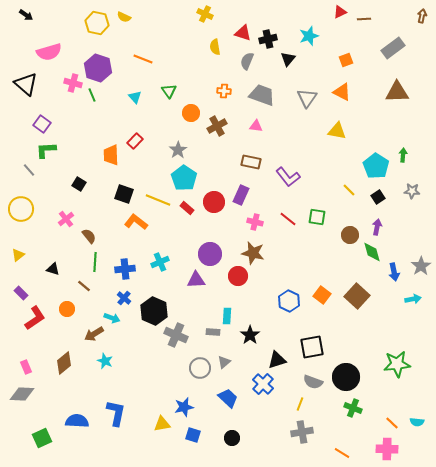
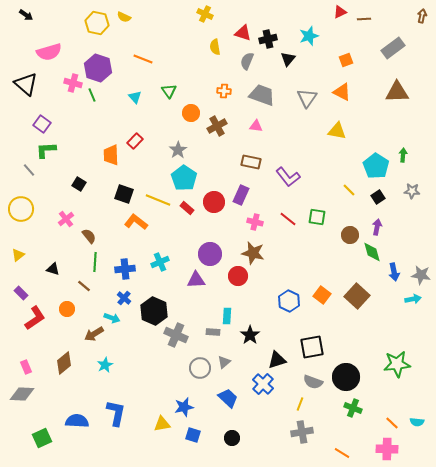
gray star at (421, 266): moved 9 px down; rotated 30 degrees counterclockwise
cyan star at (105, 361): moved 4 px down; rotated 21 degrees clockwise
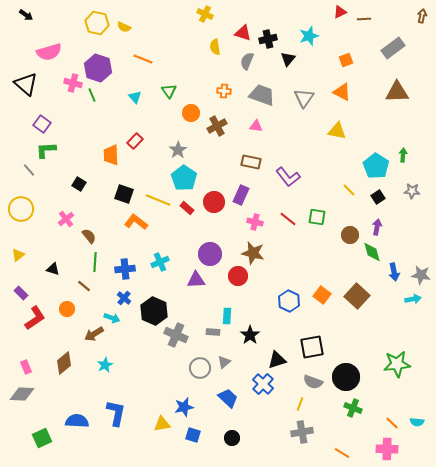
yellow semicircle at (124, 17): moved 10 px down
gray triangle at (307, 98): moved 3 px left
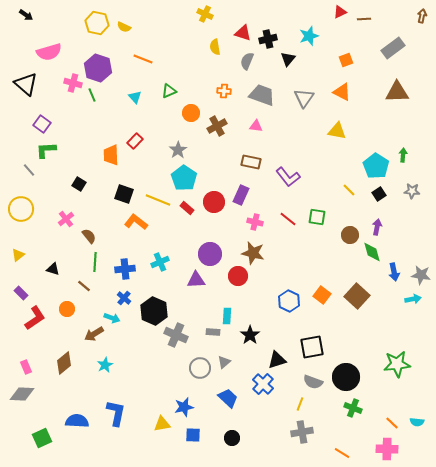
green triangle at (169, 91): rotated 42 degrees clockwise
black square at (378, 197): moved 1 px right, 3 px up
blue square at (193, 435): rotated 14 degrees counterclockwise
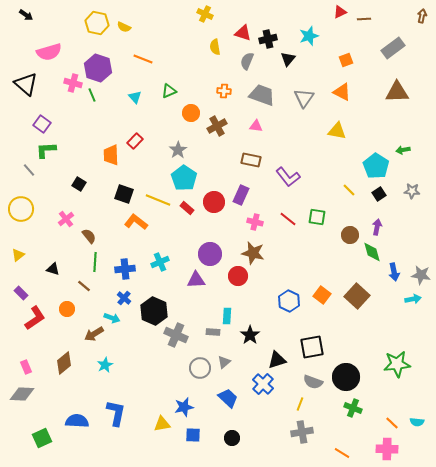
green arrow at (403, 155): moved 5 px up; rotated 104 degrees counterclockwise
brown rectangle at (251, 162): moved 2 px up
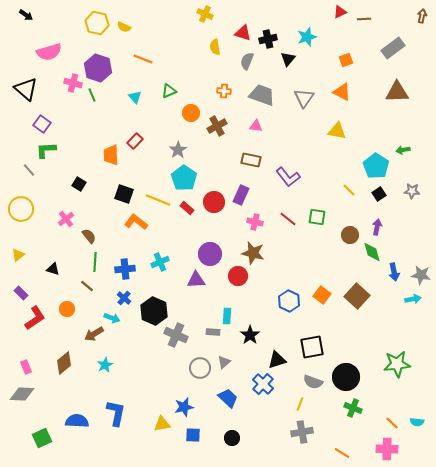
cyan star at (309, 36): moved 2 px left, 1 px down
black triangle at (26, 84): moved 5 px down
brown line at (84, 286): moved 3 px right
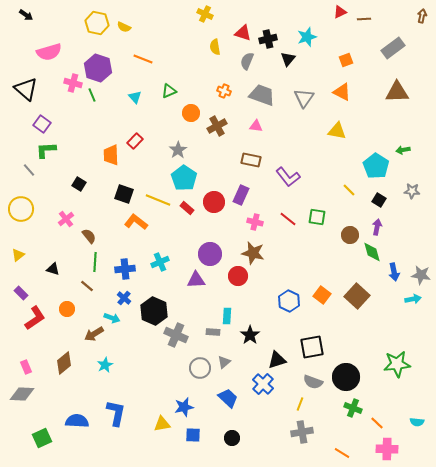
orange cross at (224, 91): rotated 16 degrees clockwise
black square at (379, 194): moved 6 px down; rotated 24 degrees counterclockwise
orange line at (392, 423): moved 15 px left
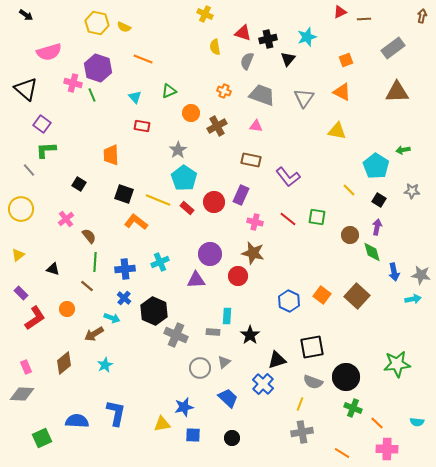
red rectangle at (135, 141): moved 7 px right, 15 px up; rotated 56 degrees clockwise
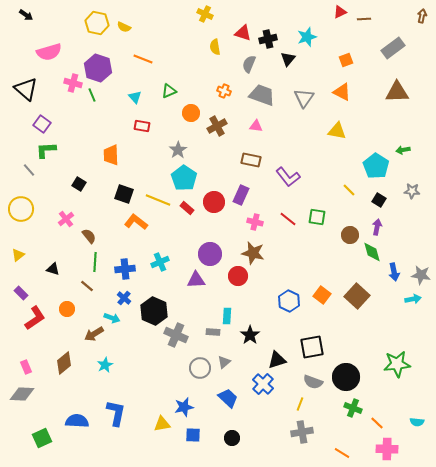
gray semicircle at (247, 61): moved 2 px right, 3 px down
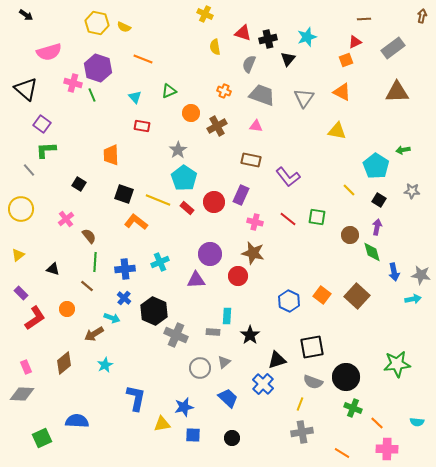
red triangle at (340, 12): moved 15 px right, 30 px down
blue L-shape at (116, 413): moved 20 px right, 15 px up
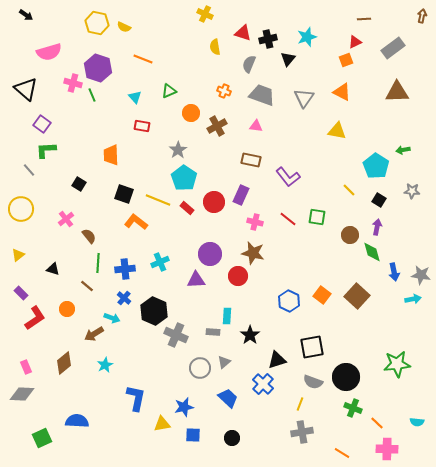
green line at (95, 262): moved 3 px right, 1 px down
